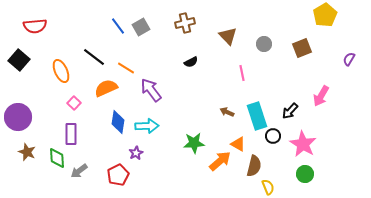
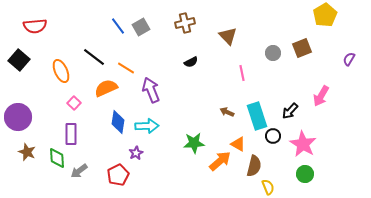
gray circle: moved 9 px right, 9 px down
purple arrow: rotated 15 degrees clockwise
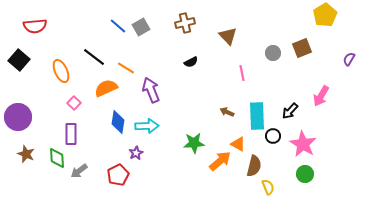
blue line: rotated 12 degrees counterclockwise
cyan rectangle: rotated 16 degrees clockwise
brown star: moved 1 px left, 2 px down
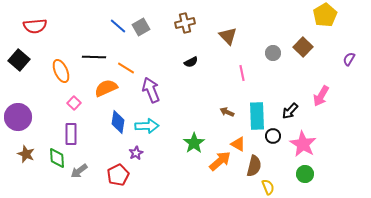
brown square: moved 1 px right, 1 px up; rotated 24 degrees counterclockwise
black line: rotated 35 degrees counterclockwise
green star: rotated 30 degrees counterclockwise
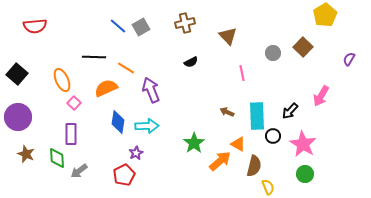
black square: moved 2 px left, 14 px down
orange ellipse: moved 1 px right, 9 px down
red pentagon: moved 6 px right
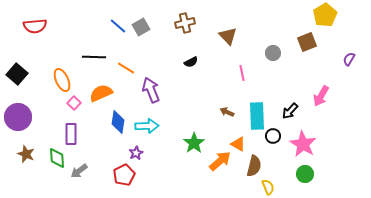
brown square: moved 4 px right, 5 px up; rotated 24 degrees clockwise
orange semicircle: moved 5 px left, 5 px down
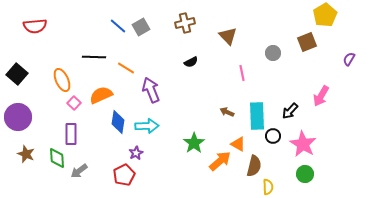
orange semicircle: moved 2 px down
yellow semicircle: rotated 21 degrees clockwise
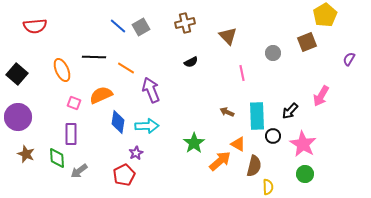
orange ellipse: moved 10 px up
pink square: rotated 24 degrees counterclockwise
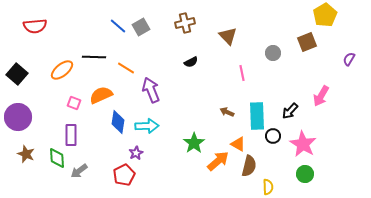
orange ellipse: rotated 75 degrees clockwise
purple rectangle: moved 1 px down
orange arrow: moved 2 px left
brown semicircle: moved 5 px left
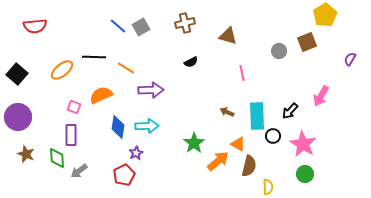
brown triangle: rotated 30 degrees counterclockwise
gray circle: moved 6 px right, 2 px up
purple semicircle: moved 1 px right
purple arrow: rotated 110 degrees clockwise
pink square: moved 4 px down
blue diamond: moved 5 px down
